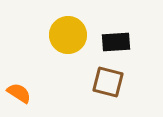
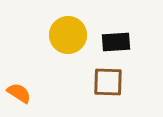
brown square: rotated 12 degrees counterclockwise
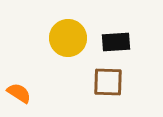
yellow circle: moved 3 px down
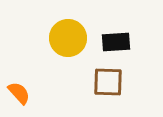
orange semicircle: rotated 15 degrees clockwise
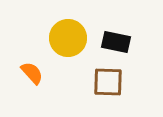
black rectangle: rotated 16 degrees clockwise
orange semicircle: moved 13 px right, 20 px up
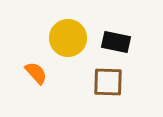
orange semicircle: moved 4 px right
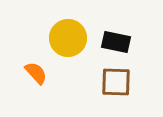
brown square: moved 8 px right
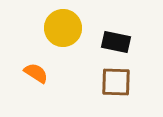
yellow circle: moved 5 px left, 10 px up
orange semicircle: rotated 15 degrees counterclockwise
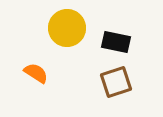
yellow circle: moved 4 px right
brown square: rotated 20 degrees counterclockwise
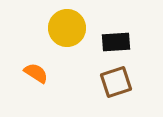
black rectangle: rotated 16 degrees counterclockwise
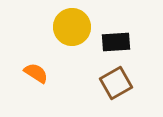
yellow circle: moved 5 px right, 1 px up
brown square: moved 1 px down; rotated 12 degrees counterclockwise
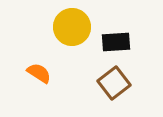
orange semicircle: moved 3 px right
brown square: moved 2 px left; rotated 8 degrees counterclockwise
